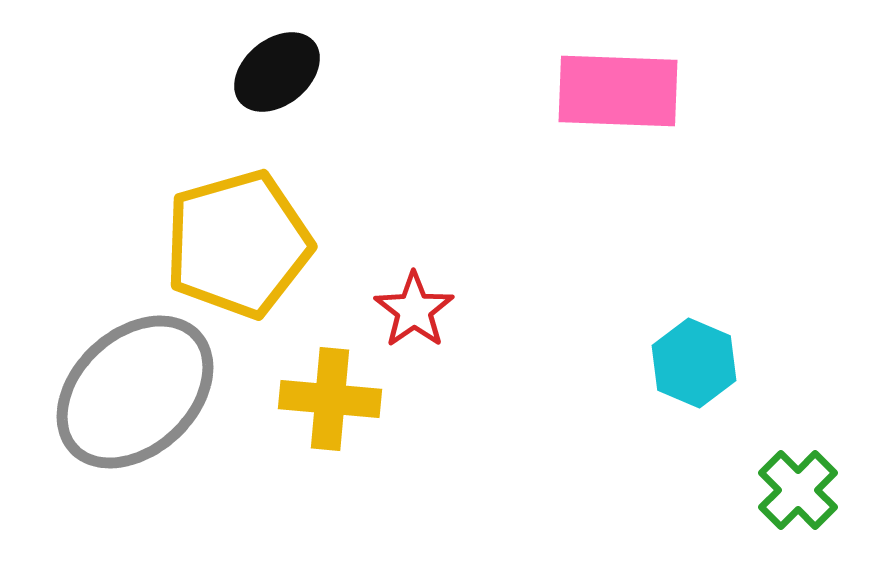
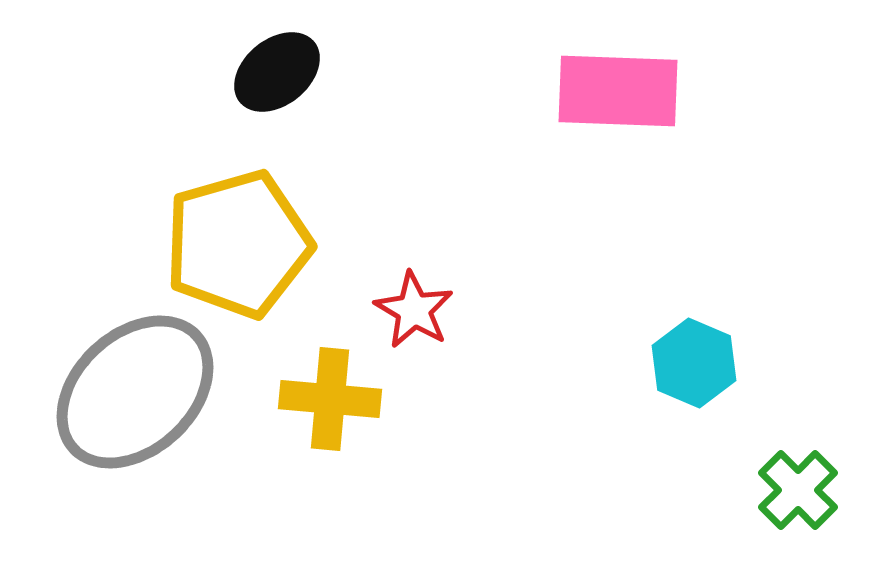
red star: rotated 6 degrees counterclockwise
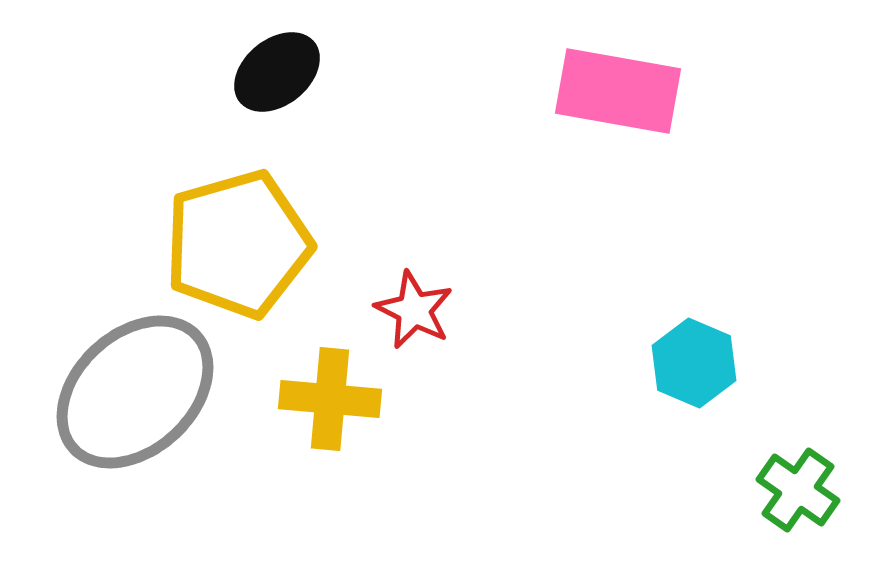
pink rectangle: rotated 8 degrees clockwise
red star: rotated 4 degrees counterclockwise
green cross: rotated 10 degrees counterclockwise
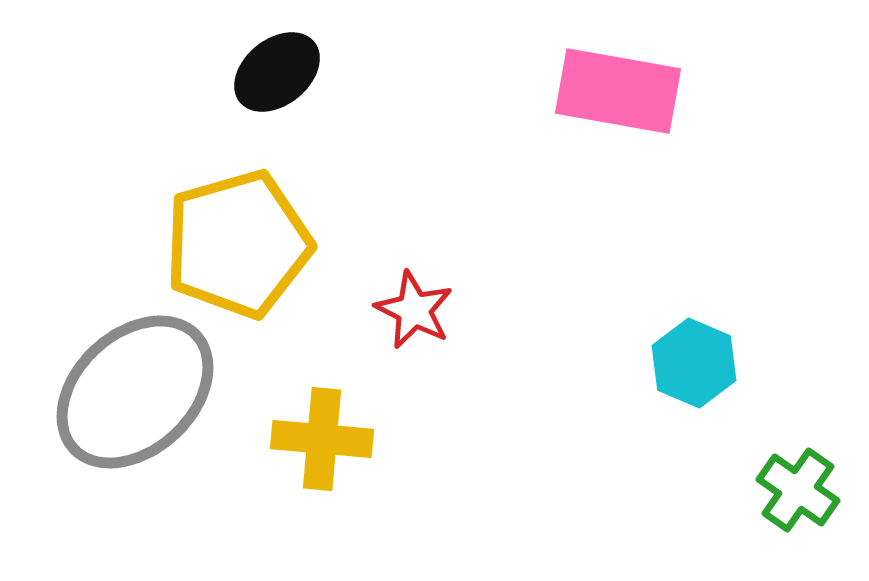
yellow cross: moved 8 px left, 40 px down
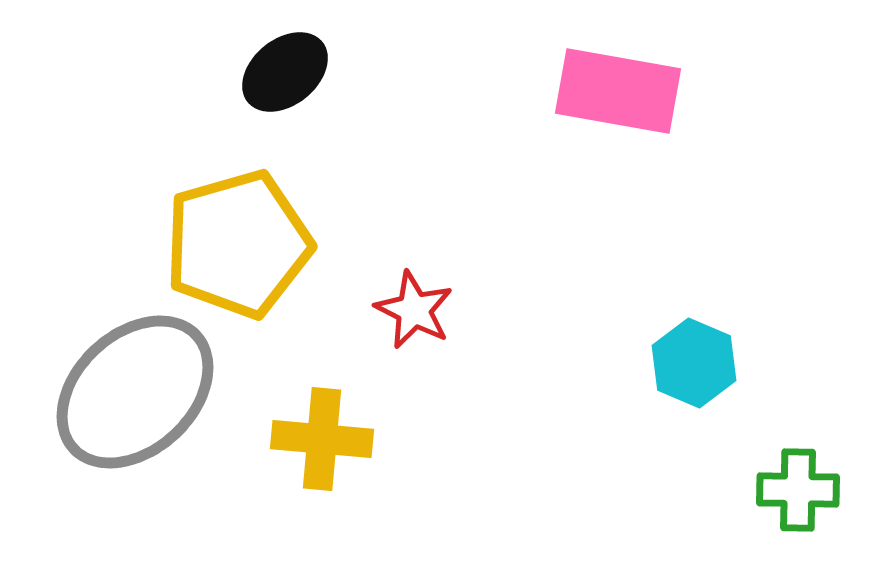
black ellipse: moved 8 px right
green cross: rotated 34 degrees counterclockwise
